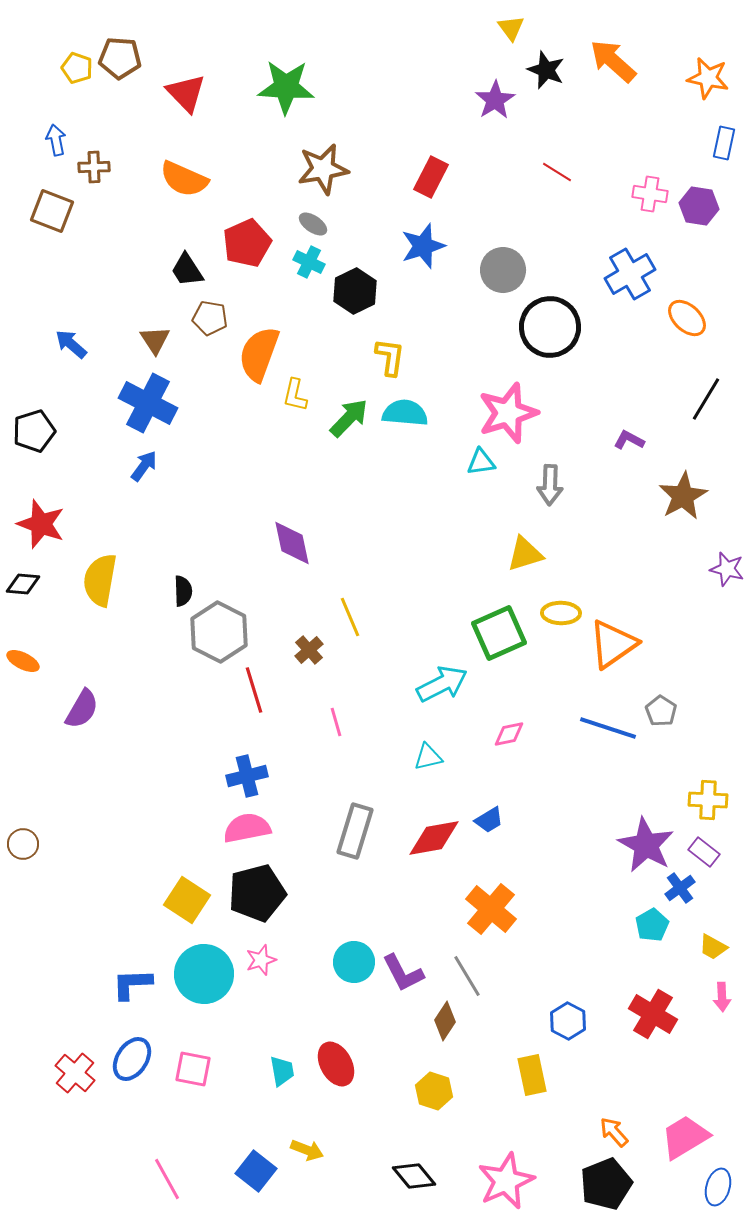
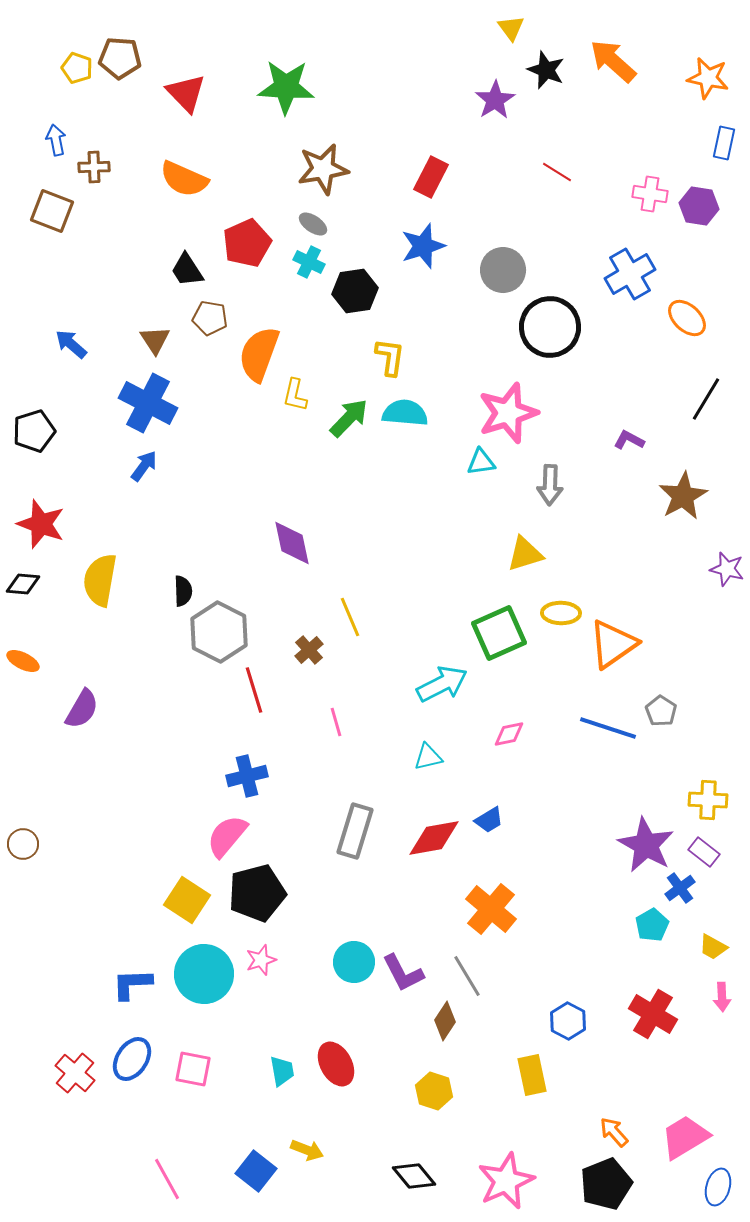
black hexagon at (355, 291): rotated 18 degrees clockwise
pink semicircle at (247, 828): moved 20 px left, 8 px down; rotated 39 degrees counterclockwise
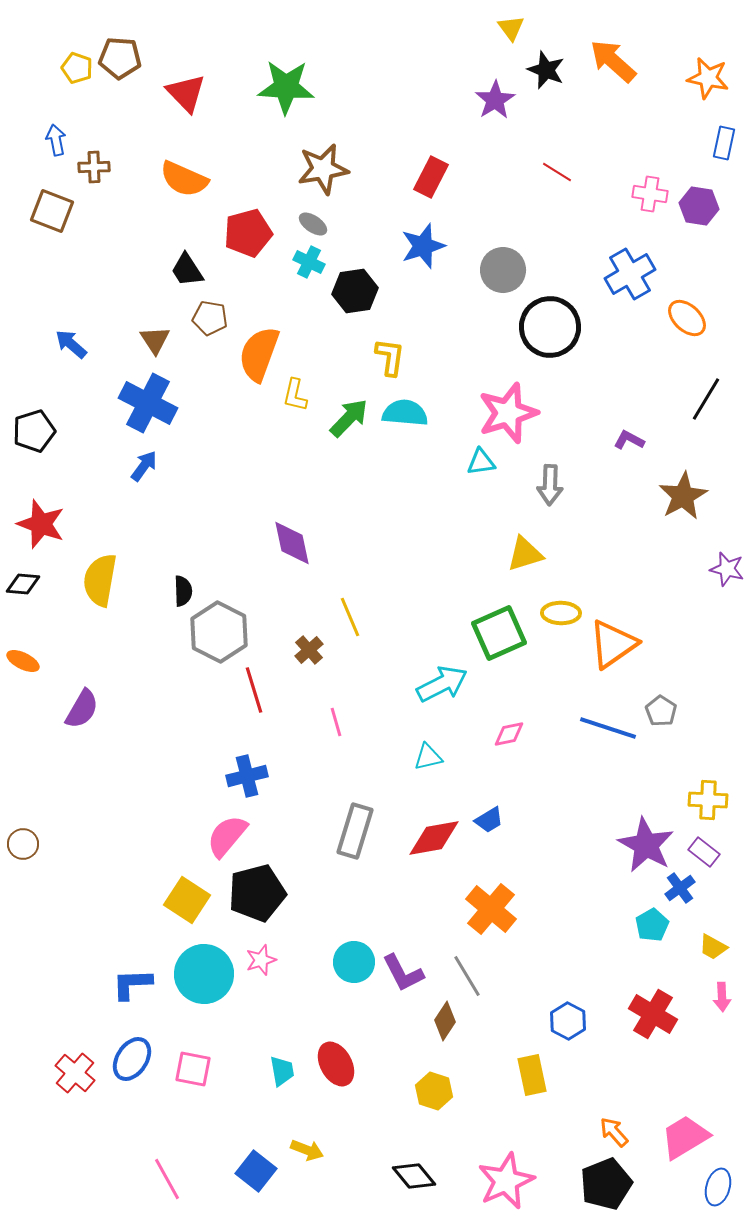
red pentagon at (247, 243): moved 1 px right, 10 px up; rotated 9 degrees clockwise
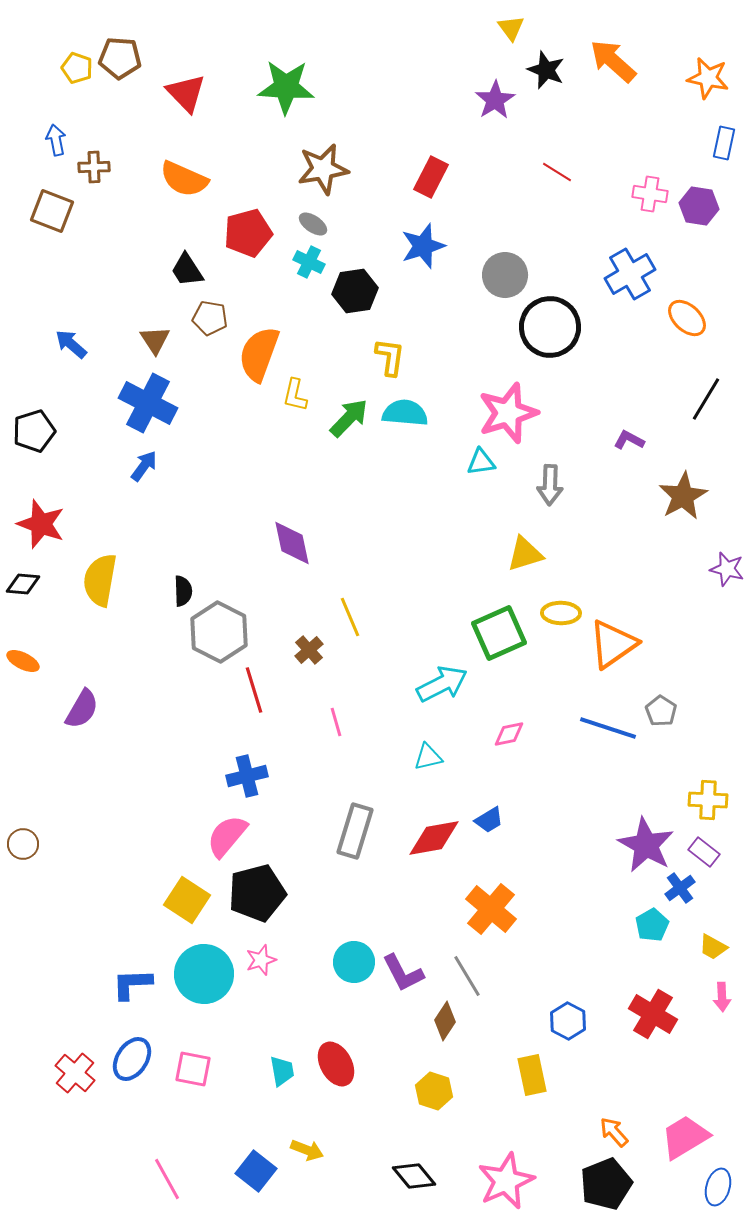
gray circle at (503, 270): moved 2 px right, 5 px down
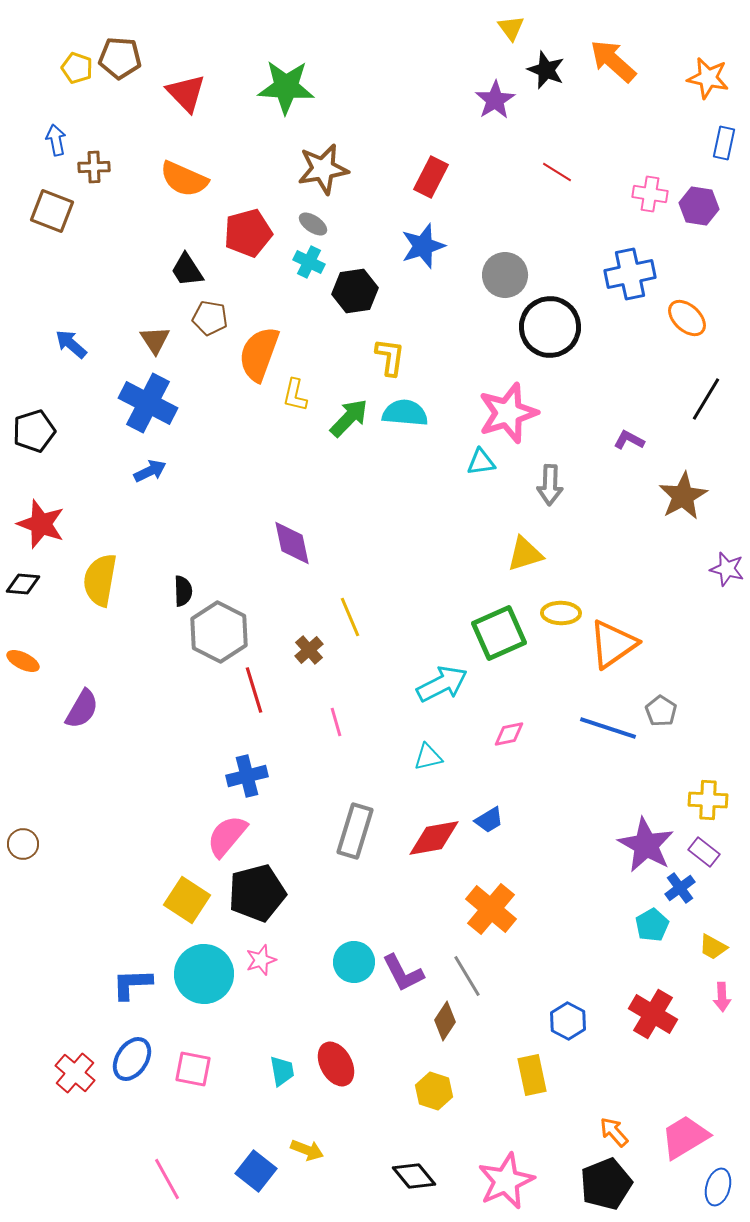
blue cross at (630, 274): rotated 18 degrees clockwise
blue arrow at (144, 466): moved 6 px right, 5 px down; rotated 28 degrees clockwise
